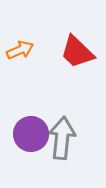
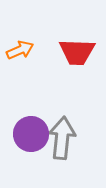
red trapezoid: rotated 42 degrees counterclockwise
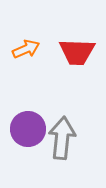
orange arrow: moved 6 px right, 1 px up
purple circle: moved 3 px left, 5 px up
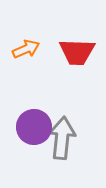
purple circle: moved 6 px right, 2 px up
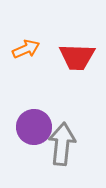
red trapezoid: moved 5 px down
gray arrow: moved 6 px down
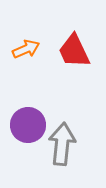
red trapezoid: moved 3 px left, 6 px up; rotated 63 degrees clockwise
purple circle: moved 6 px left, 2 px up
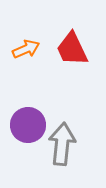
red trapezoid: moved 2 px left, 2 px up
